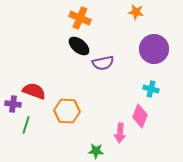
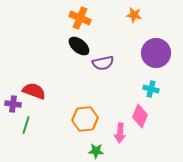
orange star: moved 2 px left, 3 px down
purple circle: moved 2 px right, 4 px down
orange hexagon: moved 18 px right, 8 px down; rotated 10 degrees counterclockwise
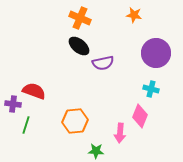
orange hexagon: moved 10 px left, 2 px down
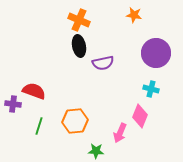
orange cross: moved 1 px left, 2 px down
black ellipse: rotated 40 degrees clockwise
green line: moved 13 px right, 1 px down
pink arrow: rotated 18 degrees clockwise
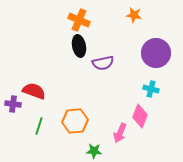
green star: moved 2 px left
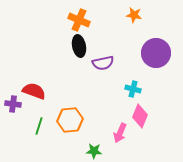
cyan cross: moved 18 px left
orange hexagon: moved 5 px left, 1 px up
